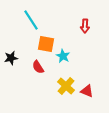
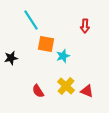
cyan star: rotated 24 degrees clockwise
red semicircle: moved 24 px down
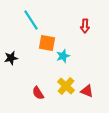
orange square: moved 1 px right, 1 px up
red semicircle: moved 2 px down
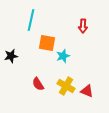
cyan line: rotated 45 degrees clockwise
red arrow: moved 2 px left
black star: moved 2 px up
yellow cross: rotated 12 degrees counterclockwise
red semicircle: moved 9 px up
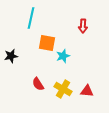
cyan line: moved 2 px up
yellow cross: moved 3 px left, 3 px down
red triangle: rotated 16 degrees counterclockwise
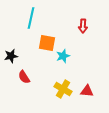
red semicircle: moved 14 px left, 7 px up
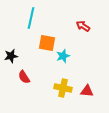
red arrow: rotated 120 degrees clockwise
yellow cross: moved 1 px up; rotated 18 degrees counterclockwise
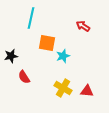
yellow cross: rotated 18 degrees clockwise
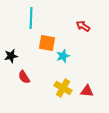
cyan line: rotated 10 degrees counterclockwise
